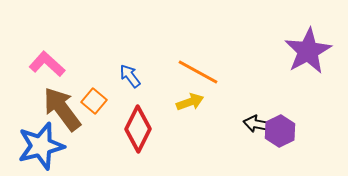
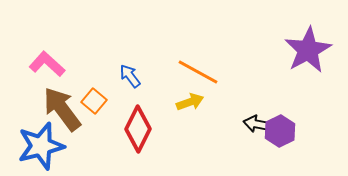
purple star: moved 1 px up
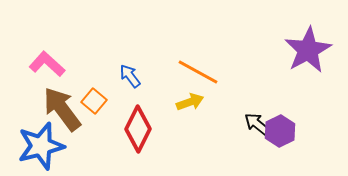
black arrow: rotated 28 degrees clockwise
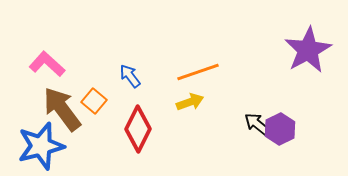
orange line: rotated 48 degrees counterclockwise
purple hexagon: moved 2 px up
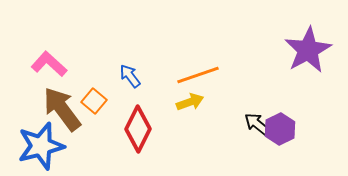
pink L-shape: moved 2 px right
orange line: moved 3 px down
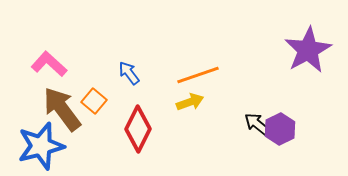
blue arrow: moved 1 px left, 3 px up
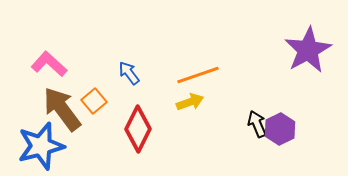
orange square: rotated 10 degrees clockwise
black arrow: rotated 28 degrees clockwise
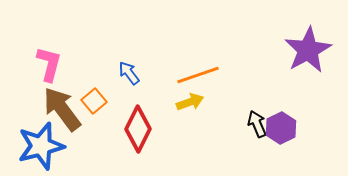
pink L-shape: rotated 63 degrees clockwise
purple hexagon: moved 1 px right, 1 px up
